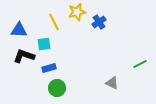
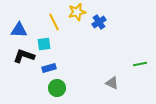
green line: rotated 16 degrees clockwise
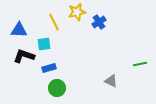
gray triangle: moved 1 px left, 2 px up
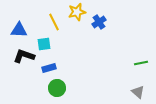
green line: moved 1 px right, 1 px up
gray triangle: moved 27 px right, 11 px down; rotated 16 degrees clockwise
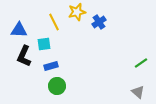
black L-shape: rotated 85 degrees counterclockwise
green line: rotated 24 degrees counterclockwise
blue rectangle: moved 2 px right, 2 px up
green circle: moved 2 px up
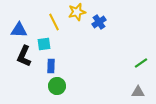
blue rectangle: rotated 72 degrees counterclockwise
gray triangle: rotated 40 degrees counterclockwise
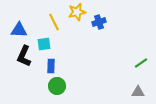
blue cross: rotated 16 degrees clockwise
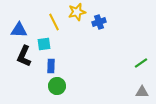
gray triangle: moved 4 px right
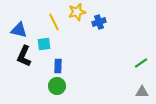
blue triangle: rotated 12 degrees clockwise
blue rectangle: moved 7 px right
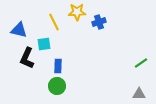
yellow star: rotated 12 degrees clockwise
black L-shape: moved 3 px right, 2 px down
gray triangle: moved 3 px left, 2 px down
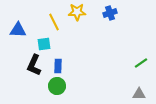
blue cross: moved 11 px right, 9 px up
blue triangle: moved 1 px left; rotated 12 degrees counterclockwise
black L-shape: moved 7 px right, 7 px down
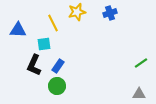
yellow star: rotated 12 degrees counterclockwise
yellow line: moved 1 px left, 1 px down
blue rectangle: rotated 32 degrees clockwise
